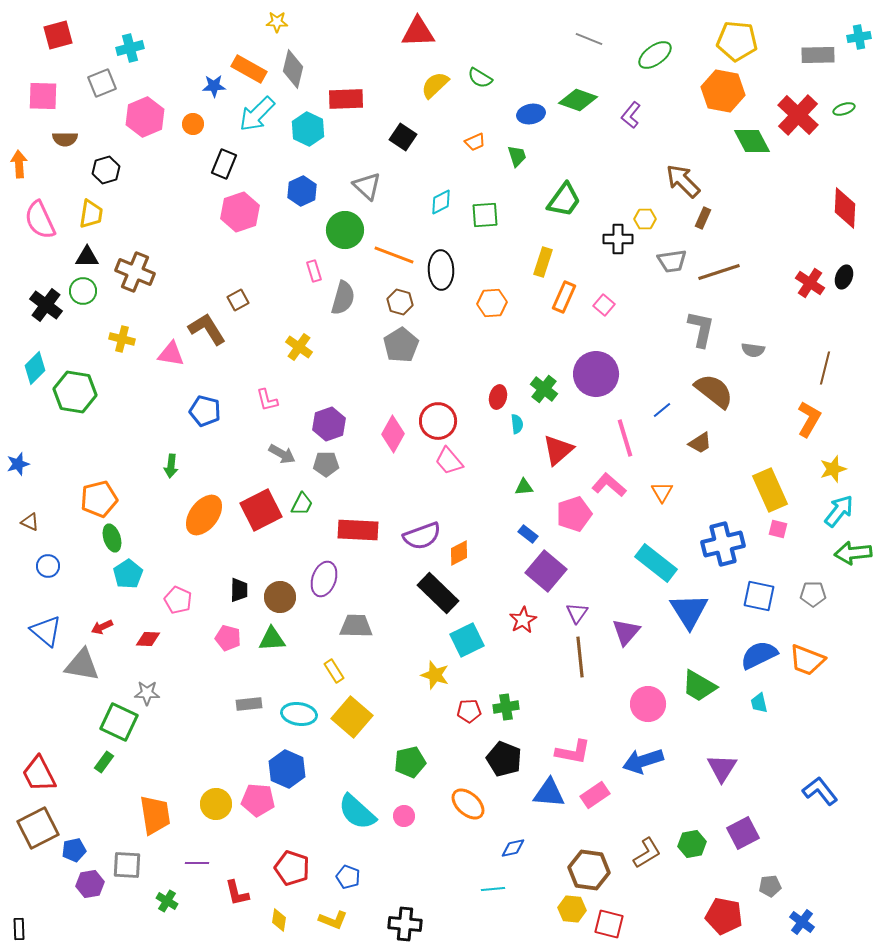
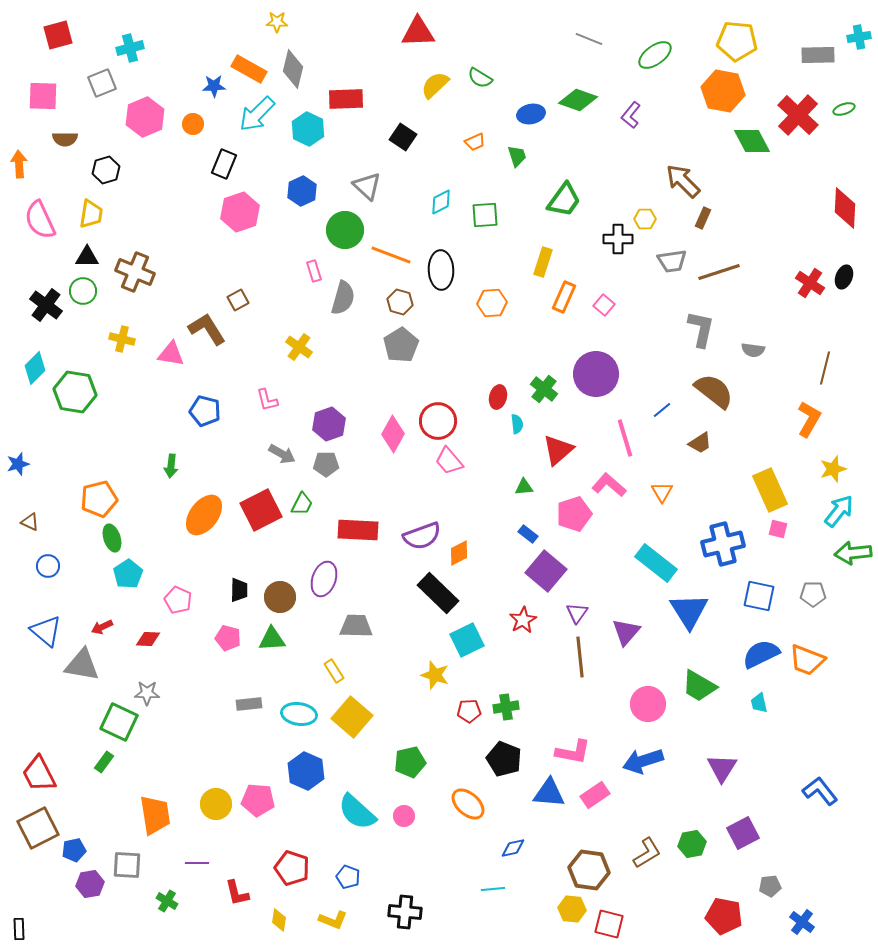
orange line at (394, 255): moved 3 px left
blue semicircle at (759, 655): moved 2 px right, 1 px up
blue hexagon at (287, 769): moved 19 px right, 2 px down
black cross at (405, 924): moved 12 px up
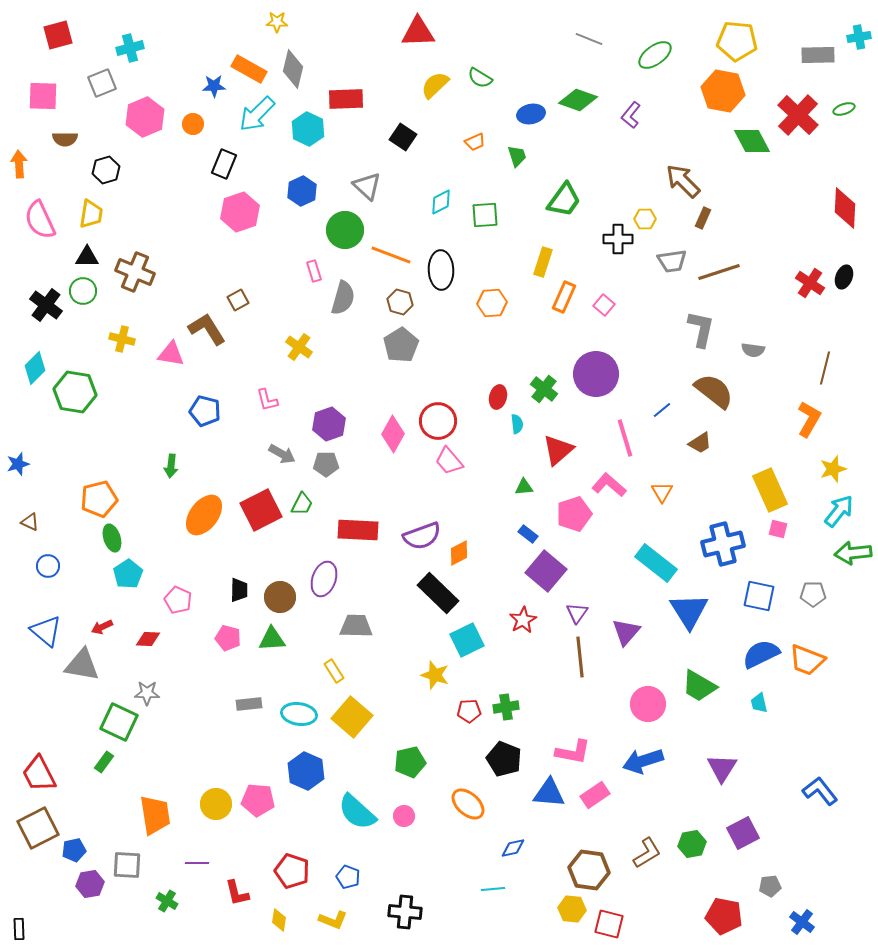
red pentagon at (292, 868): moved 3 px down
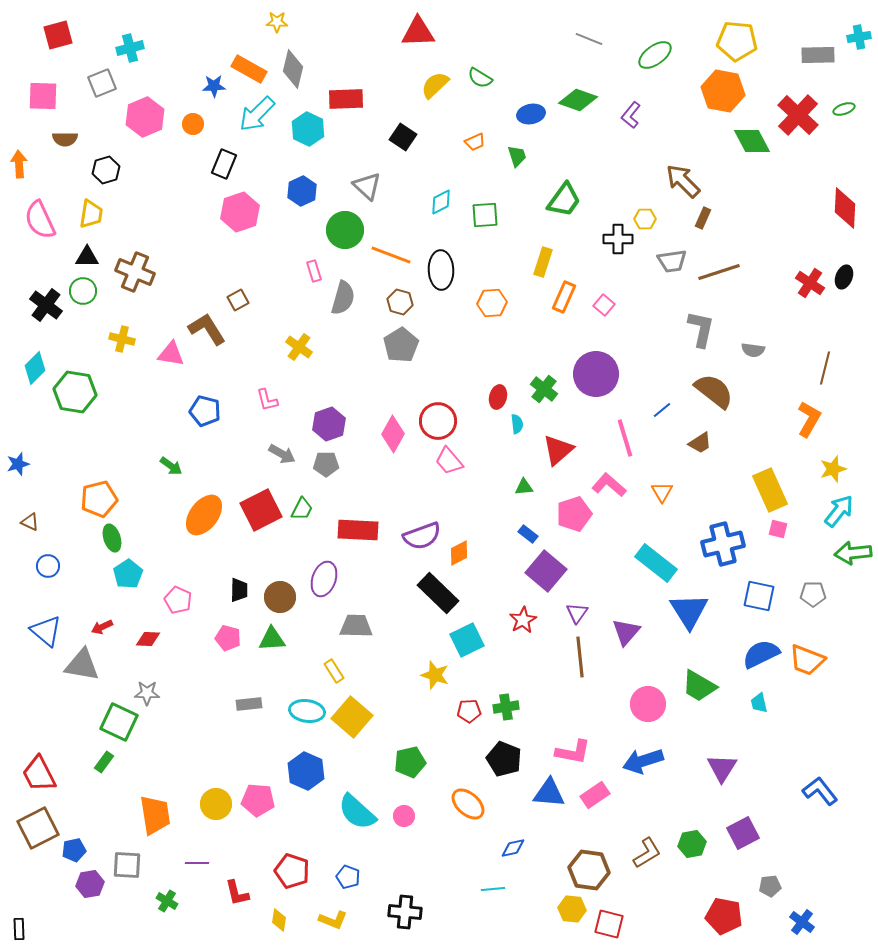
green arrow at (171, 466): rotated 60 degrees counterclockwise
green trapezoid at (302, 504): moved 5 px down
cyan ellipse at (299, 714): moved 8 px right, 3 px up
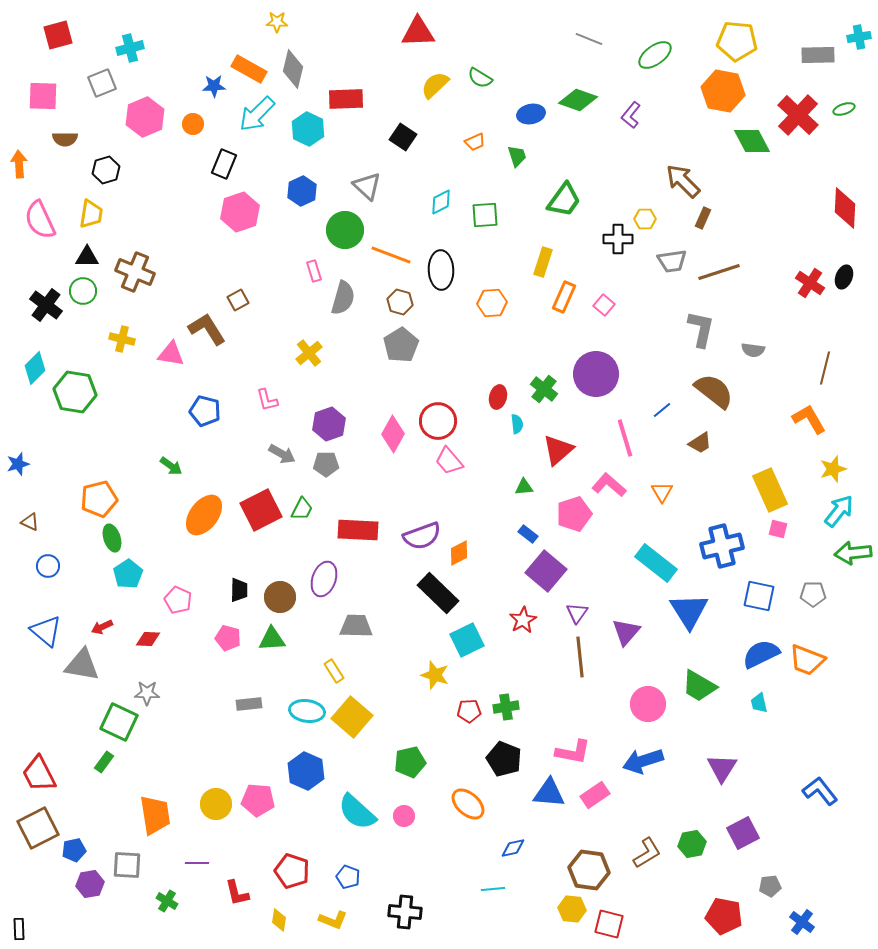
yellow cross at (299, 347): moved 10 px right, 6 px down; rotated 16 degrees clockwise
orange L-shape at (809, 419): rotated 60 degrees counterclockwise
blue cross at (723, 544): moved 1 px left, 2 px down
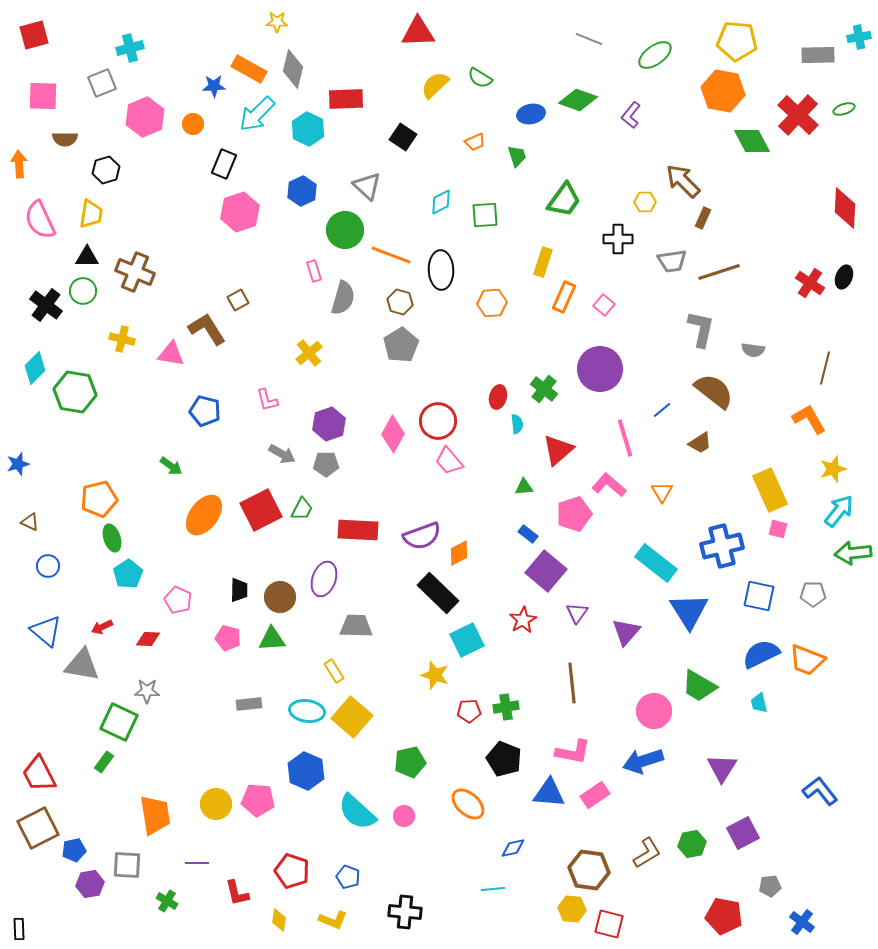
red square at (58, 35): moved 24 px left
yellow hexagon at (645, 219): moved 17 px up
purple circle at (596, 374): moved 4 px right, 5 px up
brown line at (580, 657): moved 8 px left, 26 px down
gray star at (147, 693): moved 2 px up
pink circle at (648, 704): moved 6 px right, 7 px down
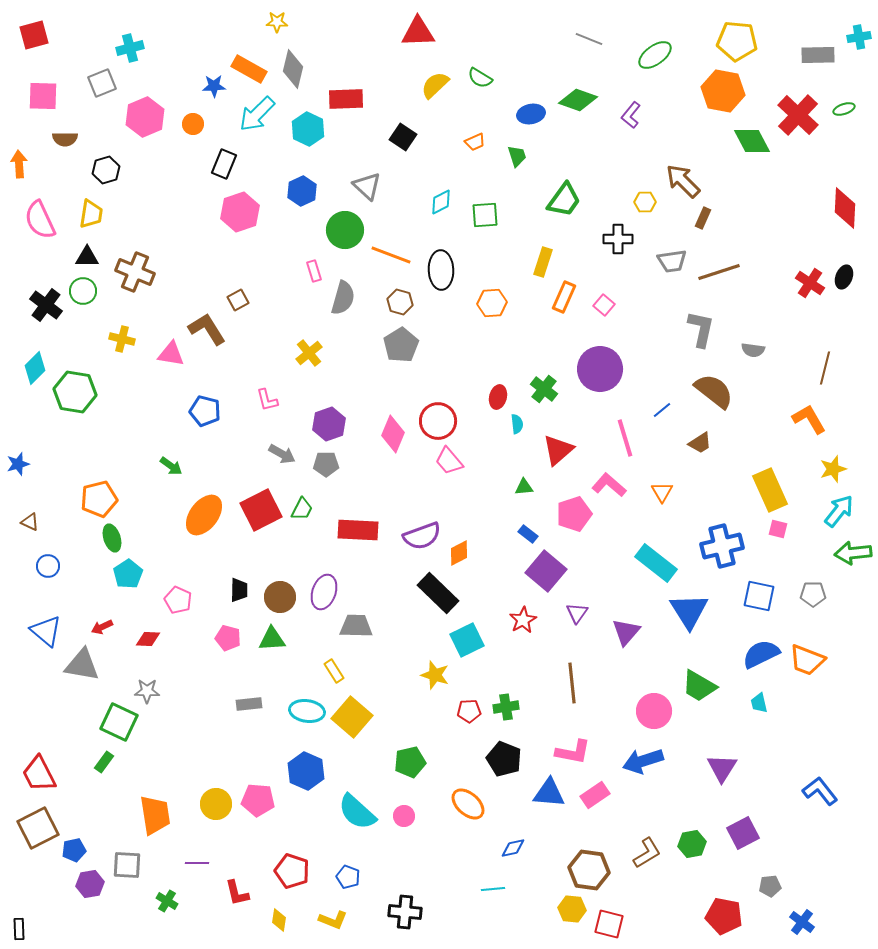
pink diamond at (393, 434): rotated 6 degrees counterclockwise
purple ellipse at (324, 579): moved 13 px down
